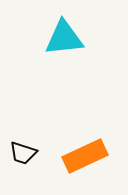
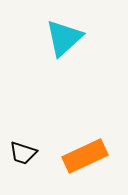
cyan triangle: rotated 36 degrees counterclockwise
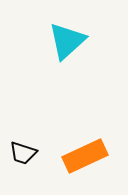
cyan triangle: moved 3 px right, 3 px down
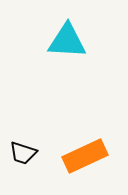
cyan triangle: rotated 45 degrees clockwise
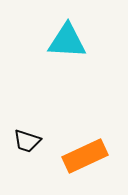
black trapezoid: moved 4 px right, 12 px up
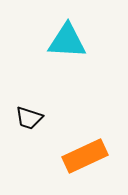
black trapezoid: moved 2 px right, 23 px up
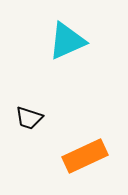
cyan triangle: rotated 27 degrees counterclockwise
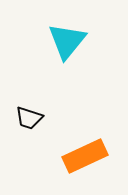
cyan triangle: rotated 27 degrees counterclockwise
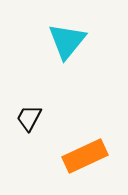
black trapezoid: rotated 100 degrees clockwise
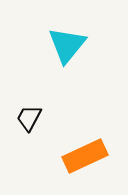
cyan triangle: moved 4 px down
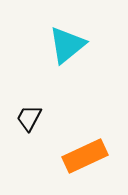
cyan triangle: rotated 12 degrees clockwise
